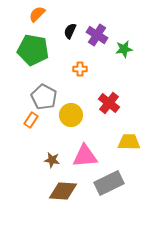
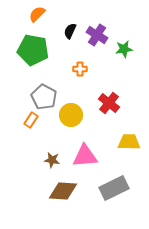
gray rectangle: moved 5 px right, 5 px down
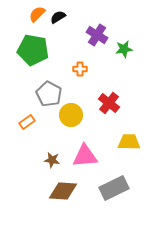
black semicircle: moved 12 px left, 14 px up; rotated 35 degrees clockwise
gray pentagon: moved 5 px right, 3 px up
orange rectangle: moved 4 px left, 2 px down; rotated 21 degrees clockwise
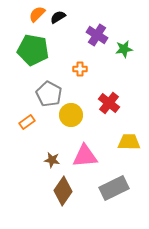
brown diamond: rotated 60 degrees counterclockwise
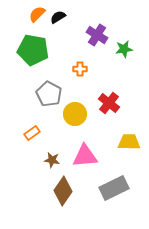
yellow circle: moved 4 px right, 1 px up
orange rectangle: moved 5 px right, 11 px down
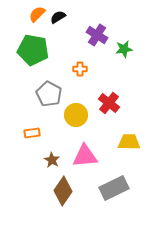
yellow circle: moved 1 px right, 1 px down
orange rectangle: rotated 28 degrees clockwise
brown star: rotated 21 degrees clockwise
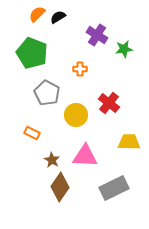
green pentagon: moved 1 px left, 3 px down; rotated 12 degrees clockwise
gray pentagon: moved 2 px left, 1 px up
orange rectangle: rotated 35 degrees clockwise
pink triangle: rotated 8 degrees clockwise
brown diamond: moved 3 px left, 4 px up
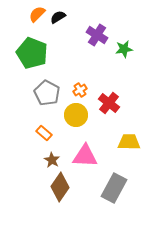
orange cross: moved 21 px down; rotated 32 degrees counterclockwise
orange rectangle: moved 12 px right; rotated 14 degrees clockwise
gray rectangle: rotated 36 degrees counterclockwise
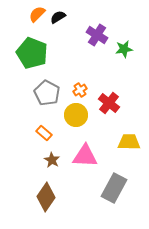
brown diamond: moved 14 px left, 10 px down
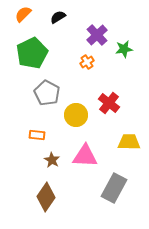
orange semicircle: moved 14 px left
purple cross: rotated 15 degrees clockwise
green pentagon: rotated 24 degrees clockwise
orange cross: moved 7 px right, 28 px up
orange rectangle: moved 7 px left, 2 px down; rotated 35 degrees counterclockwise
